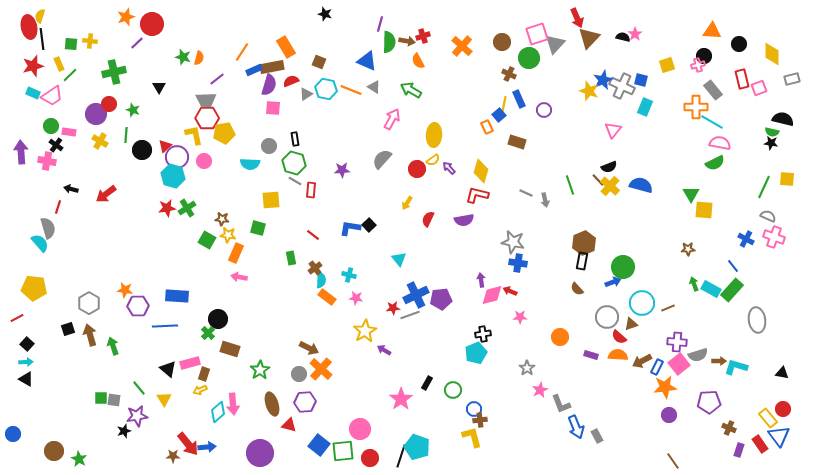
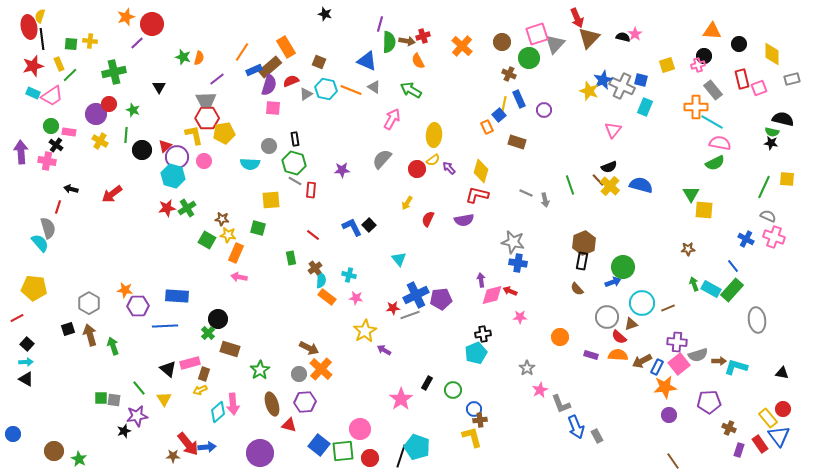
brown rectangle at (272, 67): moved 2 px left; rotated 30 degrees counterclockwise
red arrow at (106, 194): moved 6 px right
blue L-shape at (350, 228): moved 2 px right, 1 px up; rotated 55 degrees clockwise
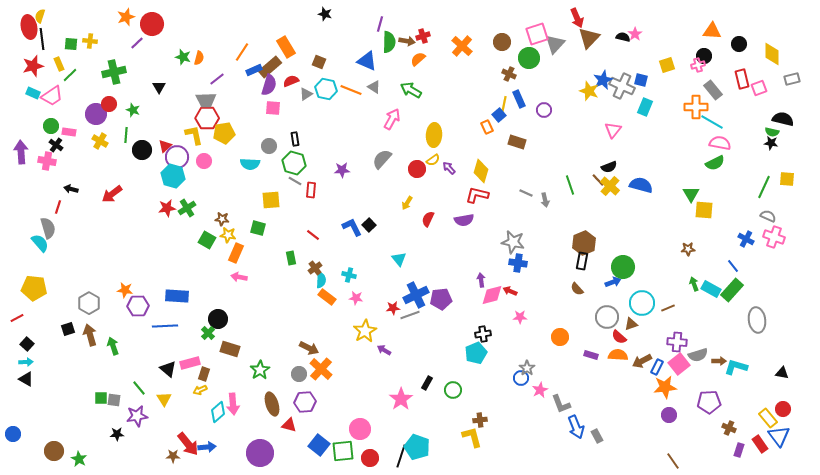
orange semicircle at (418, 61): moved 2 px up; rotated 77 degrees clockwise
blue circle at (474, 409): moved 47 px right, 31 px up
black star at (124, 431): moved 7 px left, 3 px down; rotated 16 degrees clockwise
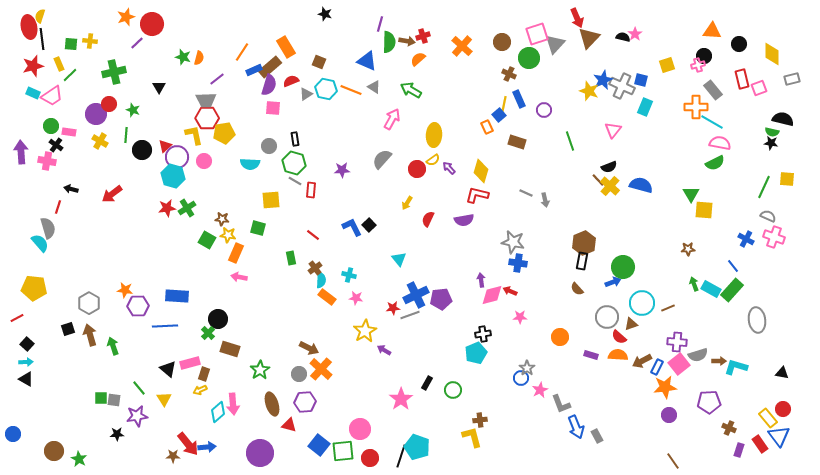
green line at (570, 185): moved 44 px up
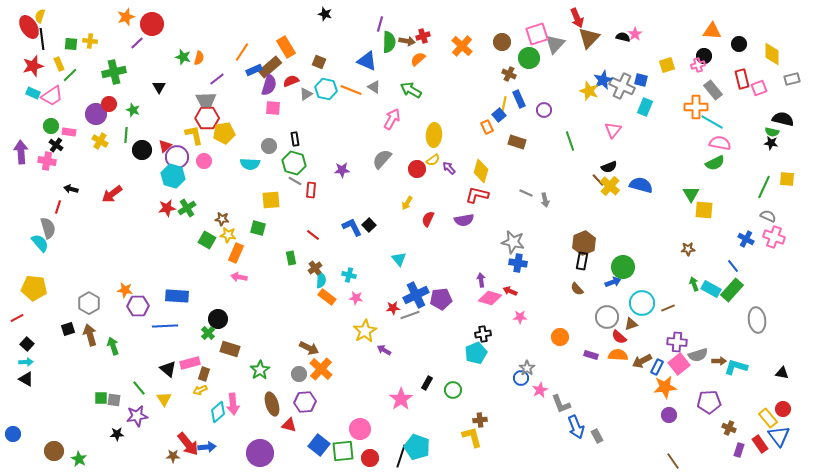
red ellipse at (29, 27): rotated 20 degrees counterclockwise
pink diamond at (492, 295): moved 2 px left, 3 px down; rotated 30 degrees clockwise
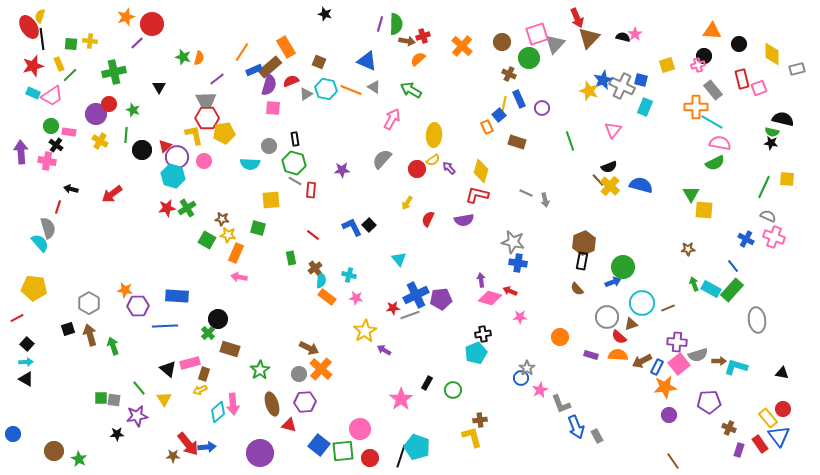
green semicircle at (389, 42): moved 7 px right, 18 px up
gray rectangle at (792, 79): moved 5 px right, 10 px up
purple circle at (544, 110): moved 2 px left, 2 px up
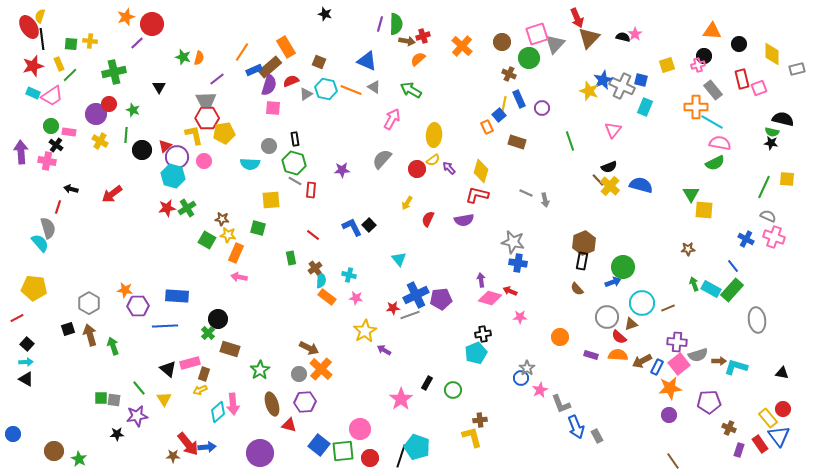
orange star at (665, 387): moved 5 px right, 1 px down
